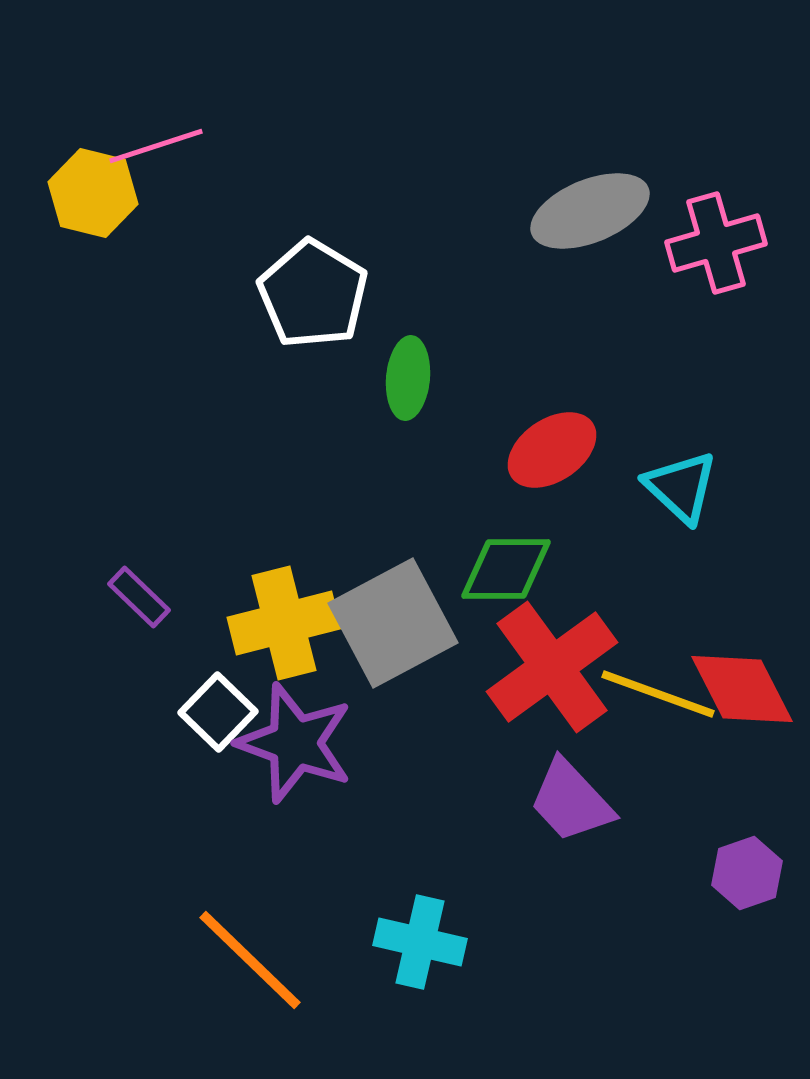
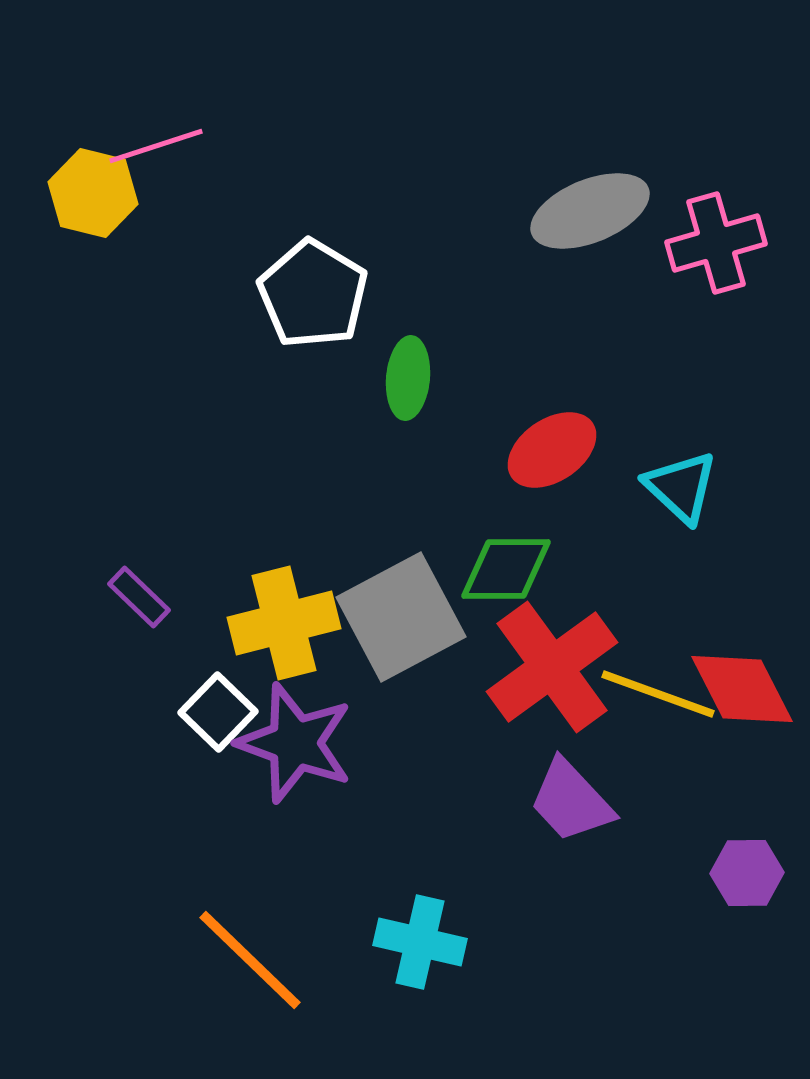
gray square: moved 8 px right, 6 px up
purple hexagon: rotated 18 degrees clockwise
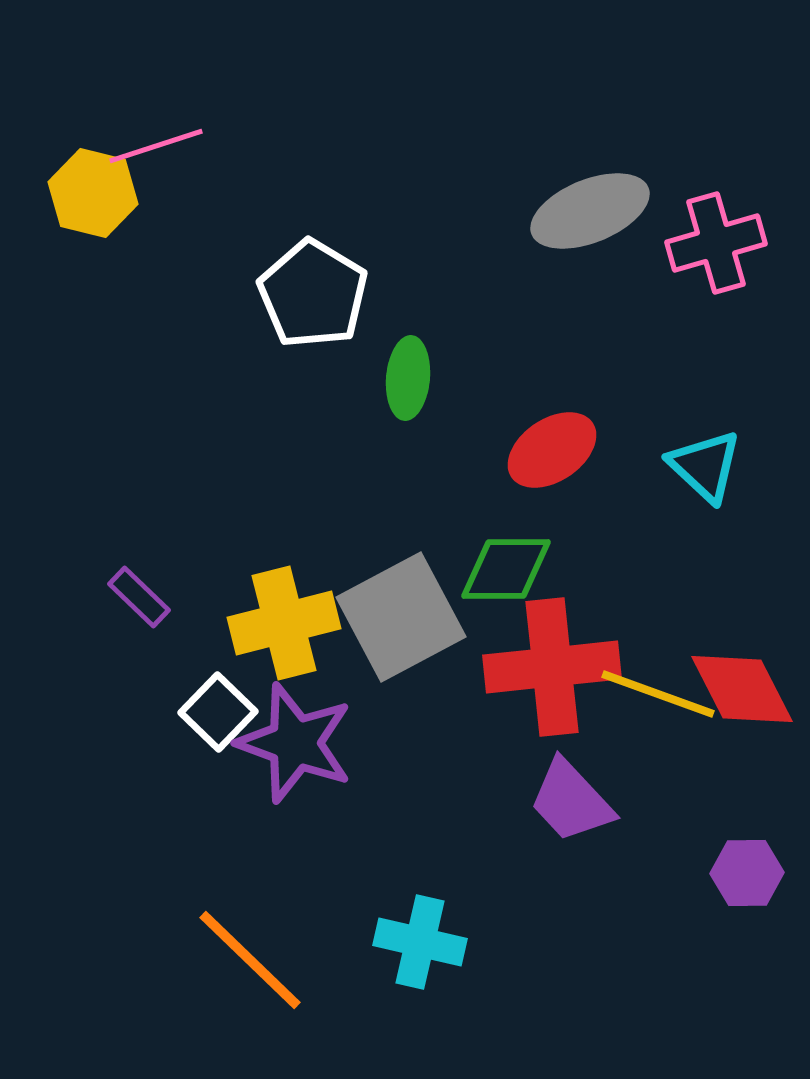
cyan triangle: moved 24 px right, 21 px up
red cross: rotated 30 degrees clockwise
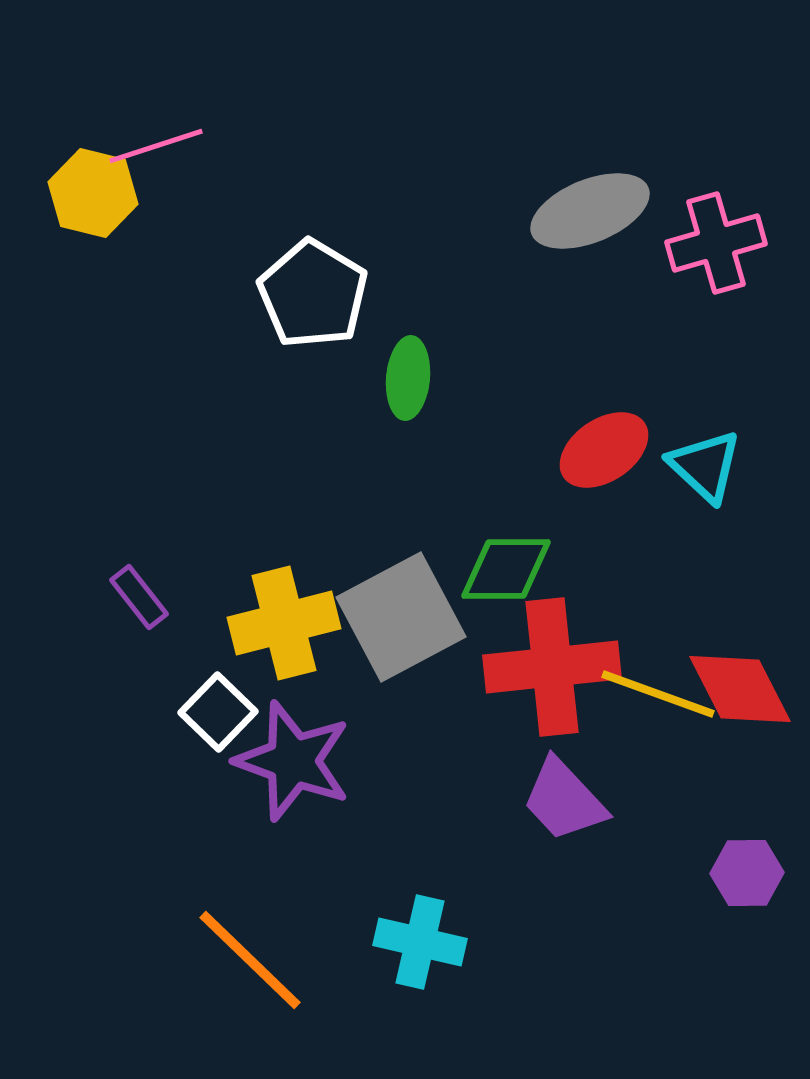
red ellipse: moved 52 px right
purple rectangle: rotated 8 degrees clockwise
red diamond: moved 2 px left
purple star: moved 2 px left, 18 px down
purple trapezoid: moved 7 px left, 1 px up
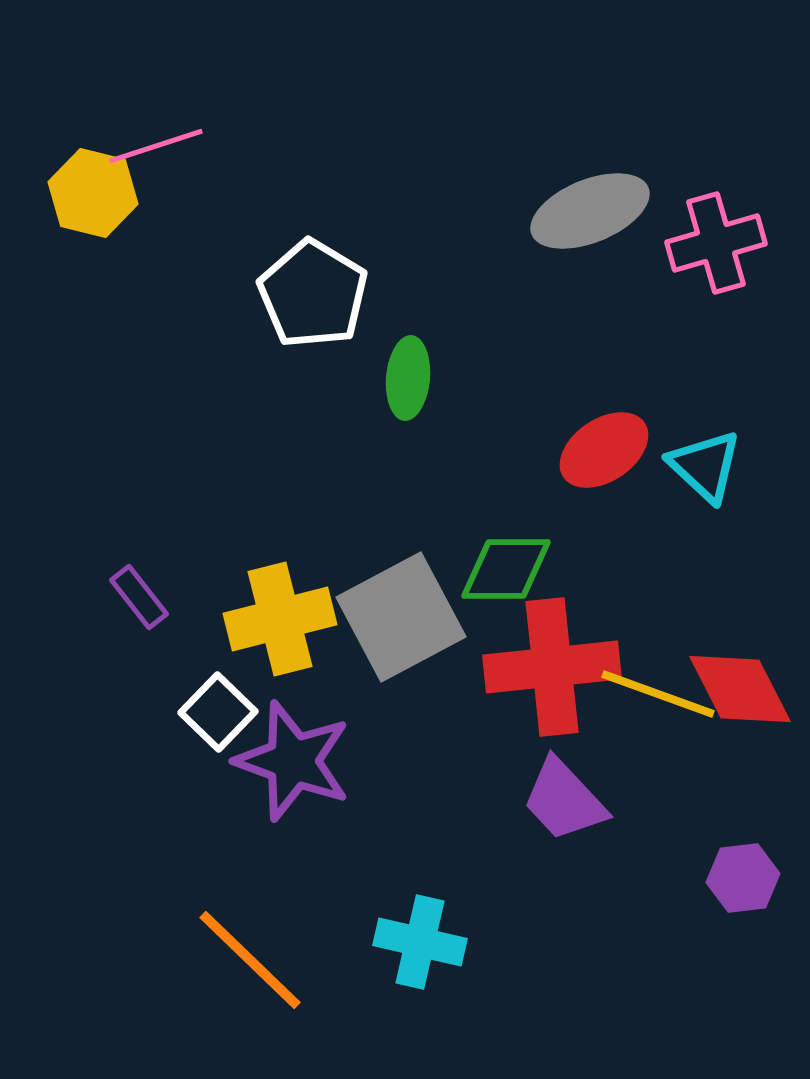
yellow cross: moved 4 px left, 4 px up
purple hexagon: moved 4 px left, 5 px down; rotated 6 degrees counterclockwise
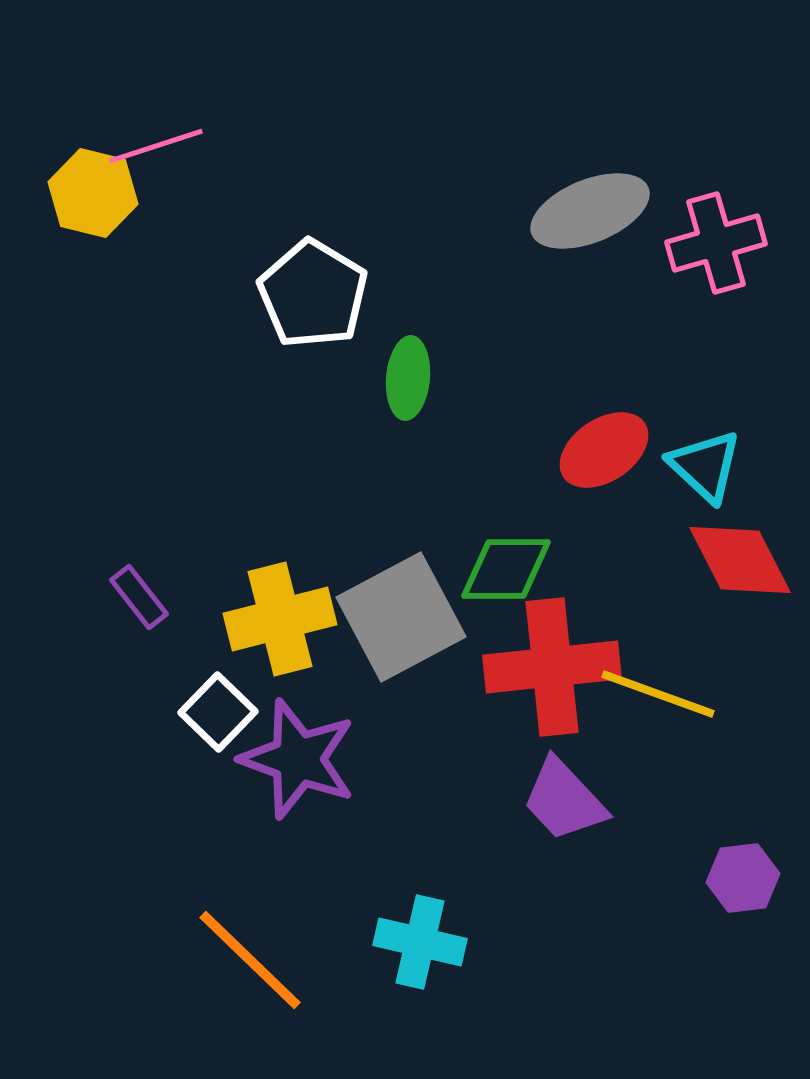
red diamond: moved 129 px up
purple star: moved 5 px right, 2 px up
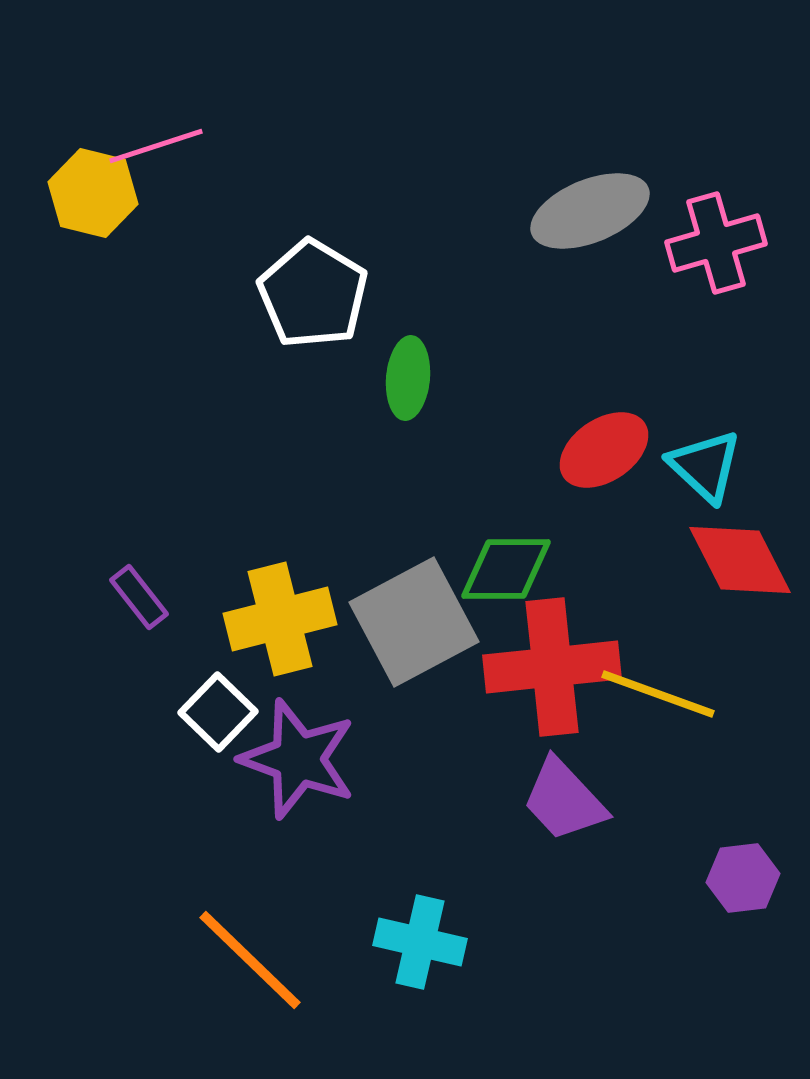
gray square: moved 13 px right, 5 px down
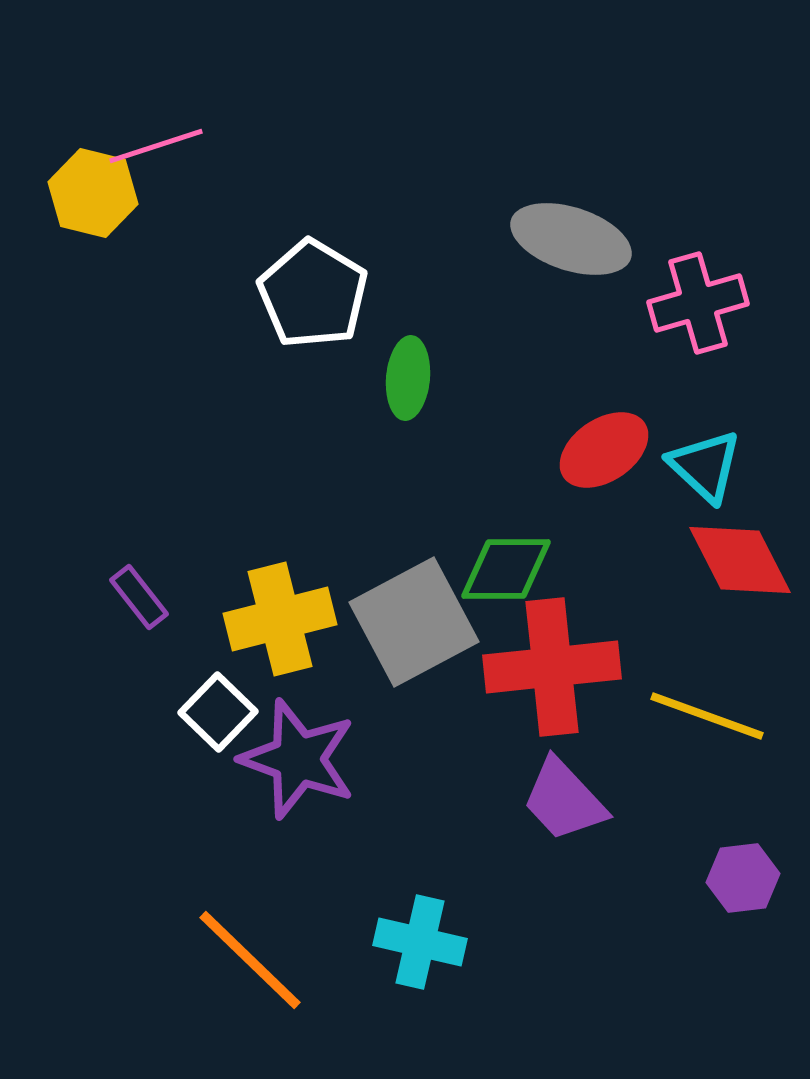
gray ellipse: moved 19 px left, 28 px down; rotated 40 degrees clockwise
pink cross: moved 18 px left, 60 px down
yellow line: moved 49 px right, 22 px down
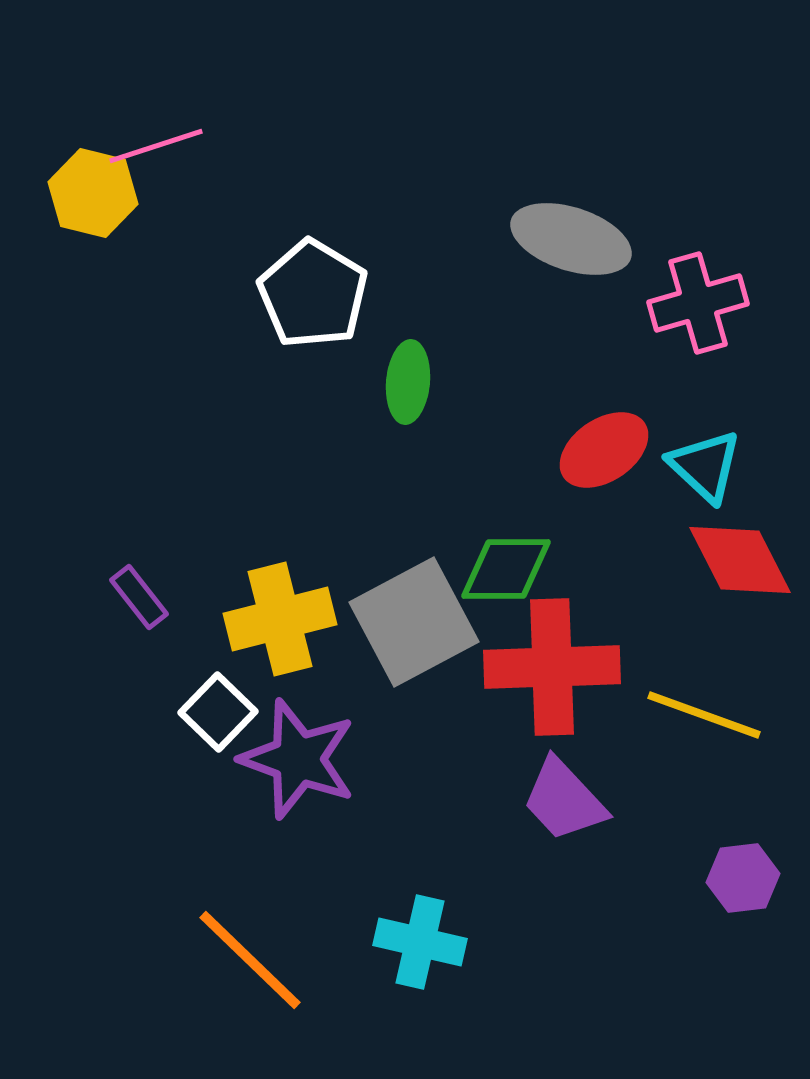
green ellipse: moved 4 px down
red cross: rotated 4 degrees clockwise
yellow line: moved 3 px left, 1 px up
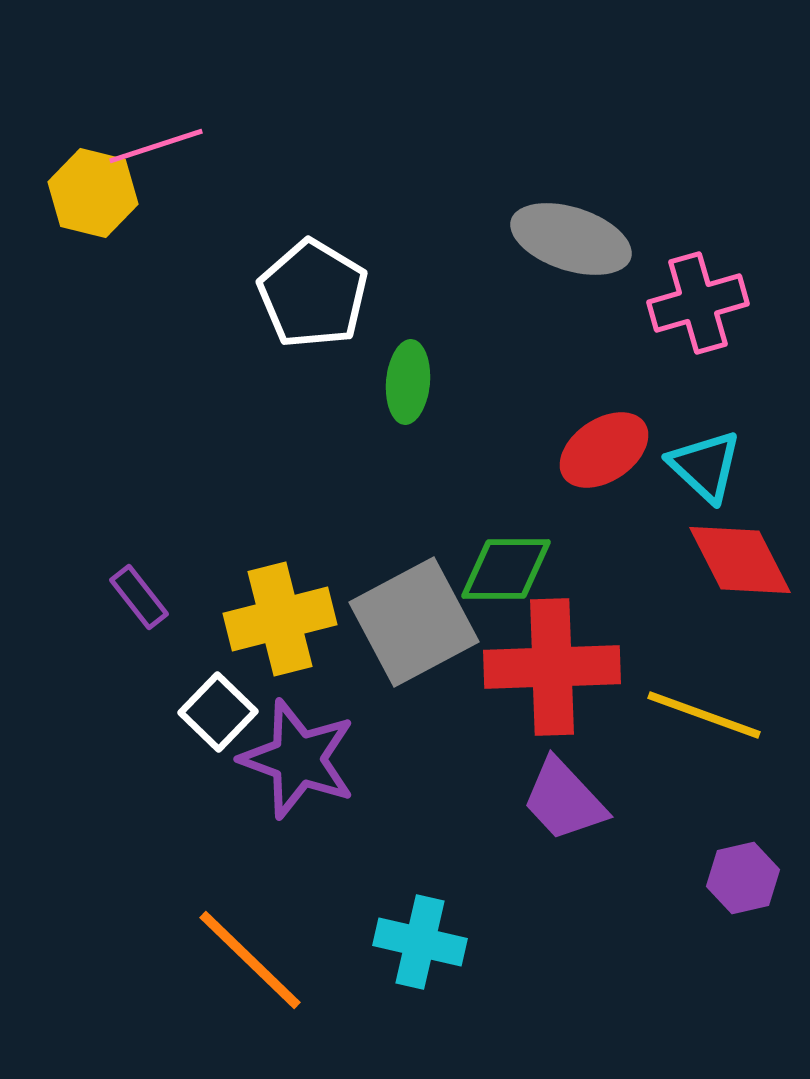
purple hexagon: rotated 6 degrees counterclockwise
